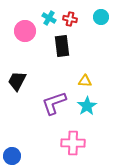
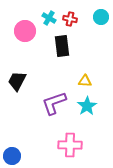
pink cross: moved 3 px left, 2 px down
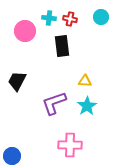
cyan cross: rotated 24 degrees counterclockwise
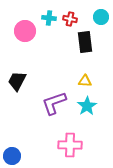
black rectangle: moved 23 px right, 4 px up
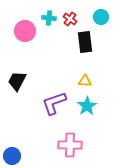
red cross: rotated 24 degrees clockwise
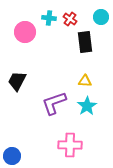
pink circle: moved 1 px down
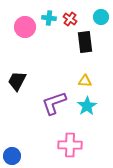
pink circle: moved 5 px up
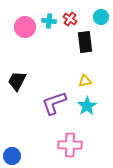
cyan cross: moved 3 px down
yellow triangle: rotated 16 degrees counterclockwise
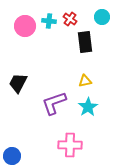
cyan circle: moved 1 px right
pink circle: moved 1 px up
black trapezoid: moved 1 px right, 2 px down
cyan star: moved 1 px right, 1 px down
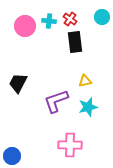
black rectangle: moved 10 px left
purple L-shape: moved 2 px right, 2 px up
cyan star: rotated 18 degrees clockwise
